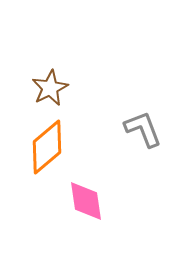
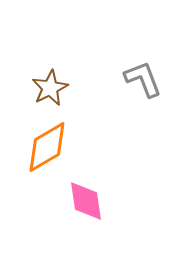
gray L-shape: moved 50 px up
orange diamond: rotated 10 degrees clockwise
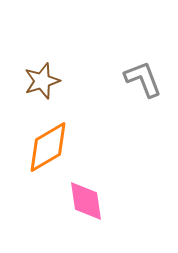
brown star: moved 8 px left, 7 px up; rotated 9 degrees clockwise
orange diamond: moved 1 px right
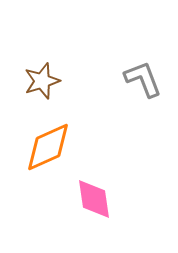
orange diamond: rotated 6 degrees clockwise
pink diamond: moved 8 px right, 2 px up
